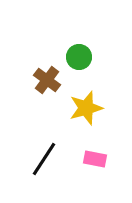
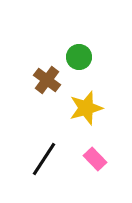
pink rectangle: rotated 35 degrees clockwise
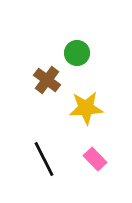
green circle: moved 2 px left, 4 px up
yellow star: rotated 12 degrees clockwise
black line: rotated 60 degrees counterclockwise
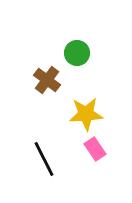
yellow star: moved 6 px down
pink rectangle: moved 10 px up; rotated 10 degrees clockwise
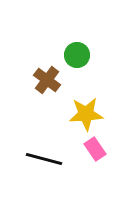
green circle: moved 2 px down
black line: rotated 48 degrees counterclockwise
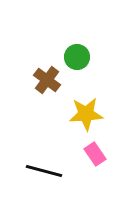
green circle: moved 2 px down
pink rectangle: moved 5 px down
black line: moved 12 px down
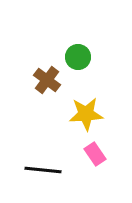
green circle: moved 1 px right
black line: moved 1 px left, 1 px up; rotated 9 degrees counterclockwise
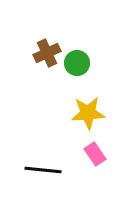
green circle: moved 1 px left, 6 px down
brown cross: moved 27 px up; rotated 28 degrees clockwise
yellow star: moved 2 px right, 1 px up
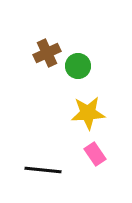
green circle: moved 1 px right, 3 px down
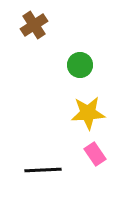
brown cross: moved 13 px left, 28 px up; rotated 8 degrees counterclockwise
green circle: moved 2 px right, 1 px up
black line: rotated 9 degrees counterclockwise
